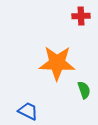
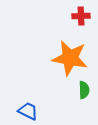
orange star: moved 13 px right, 5 px up; rotated 9 degrees clockwise
green semicircle: rotated 18 degrees clockwise
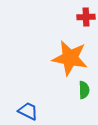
red cross: moved 5 px right, 1 px down
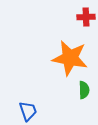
blue trapezoid: rotated 45 degrees clockwise
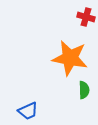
red cross: rotated 18 degrees clockwise
blue trapezoid: rotated 85 degrees clockwise
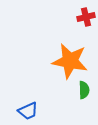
red cross: rotated 30 degrees counterclockwise
orange star: moved 3 px down
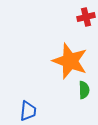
orange star: rotated 9 degrees clockwise
blue trapezoid: rotated 60 degrees counterclockwise
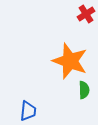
red cross: moved 3 px up; rotated 18 degrees counterclockwise
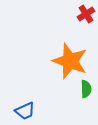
green semicircle: moved 2 px right, 1 px up
blue trapezoid: moved 3 px left; rotated 60 degrees clockwise
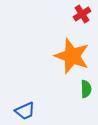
red cross: moved 4 px left
orange star: moved 2 px right, 5 px up
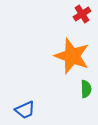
blue trapezoid: moved 1 px up
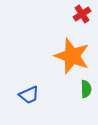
blue trapezoid: moved 4 px right, 15 px up
